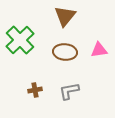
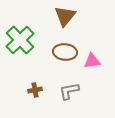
pink triangle: moved 7 px left, 11 px down
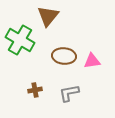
brown triangle: moved 17 px left
green cross: rotated 16 degrees counterclockwise
brown ellipse: moved 1 px left, 4 px down
gray L-shape: moved 2 px down
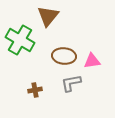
gray L-shape: moved 2 px right, 10 px up
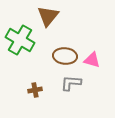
brown ellipse: moved 1 px right
pink triangle: moved 1 px up; rotated 24 degrees clockwise
gray L-shape: rotated 15 degrees clockwise
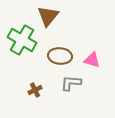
green cross: moved 2 px right
brown ellipse: moved 5 px left
brown cross: rotated 16 degrees counterclockwise
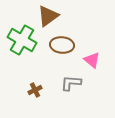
brown triangle: rotated 15 degrees clockwise
brown ellipse: moved 2 px right, 11 px up
pink triangle: rotated 24 degrees clockwise
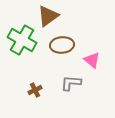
brown ellipse: rotated 10 degrees counterclockwise
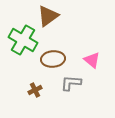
green cross: moved 1 px right
brown ellipse: moved 9 px left, 14 px down
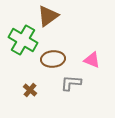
pink triangle: rotated 18 degrees counterclockwise
brown cross: moved 5 px left; rotated 24 degrees counterclockwise
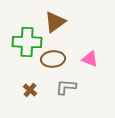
brown triangle: moved 7 px right, 6 px down
green cross: moved 4 px right, 2 px down; rotated 28 degrees counterclockwise
pink triangle: moved 2 px left, 1 px up
gray L-shape: moved 5 px left, 4 px down
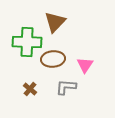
brown triangle: rotated 10 degrees counterclockwise
pink triangle: moved 5 px left, 6 px down; rotated 42 degrees clockwise
brown cross: moved 1 px up
